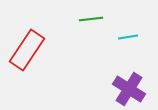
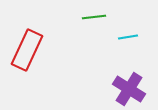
green line: moved 3 px right, 2 px up
red rectangle: rotated 9 degrees counterclockwise
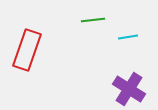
green line: moved 1 px left, 3 px down
red rectangle: rotated 6 degrees counterclockwise
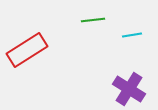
cyan line: moved 4 px right, 2 px up
red rectangle: rotated 39 degrees clockwise
